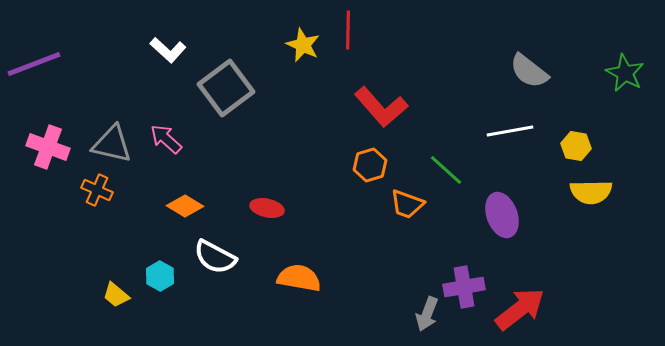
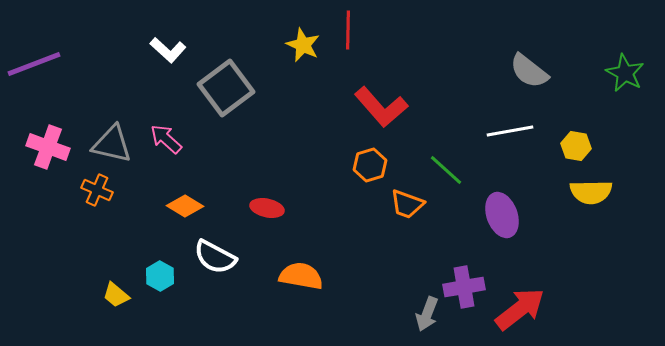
orange semicircle: moved 2 px right, 2 px up
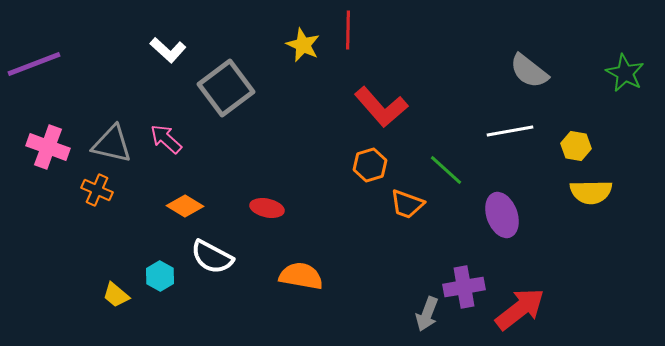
white semicircle: moved 3 px left
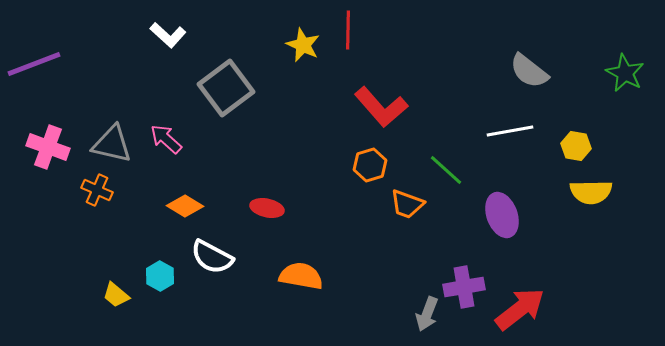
white L-shape: moved 15 px up
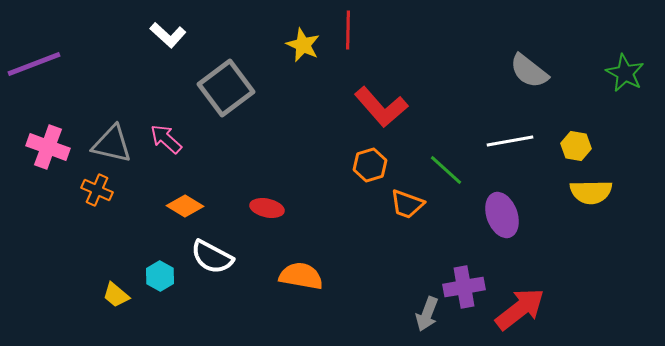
white line: moved 10 px down
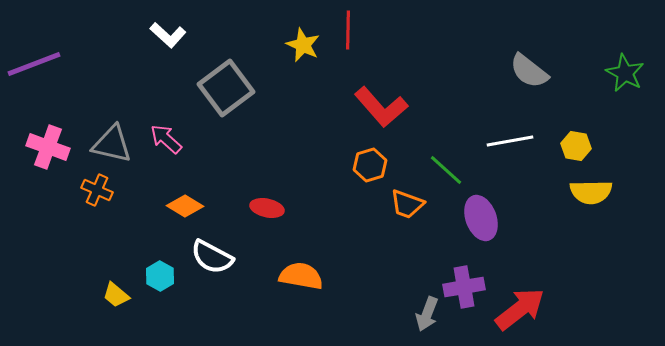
purple ellipse: moved 21 px left, 3 px down
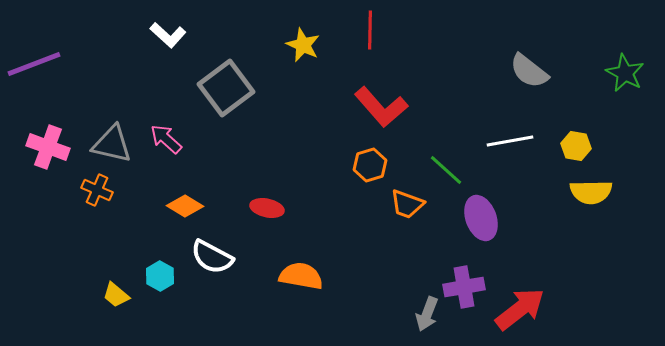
red line: moved 22 px right
